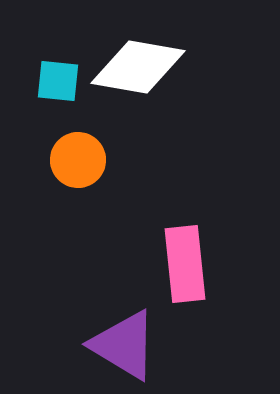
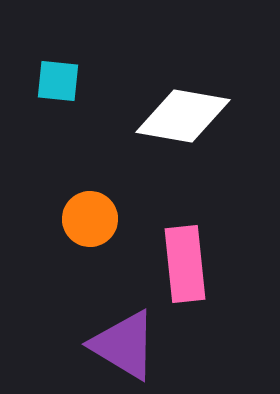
white diamond: moved 45 px right, 49 px down
orange circle: moved 12 px right, 59 px down
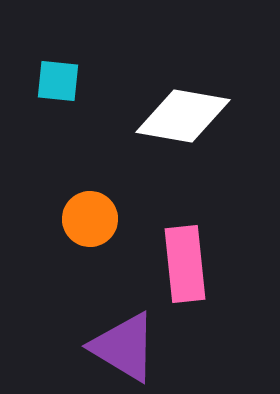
purple triangle: moved 2 px down
